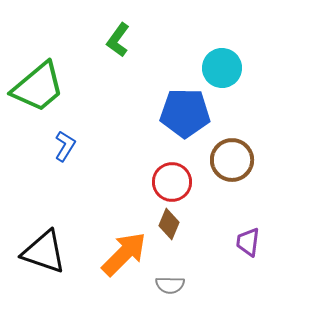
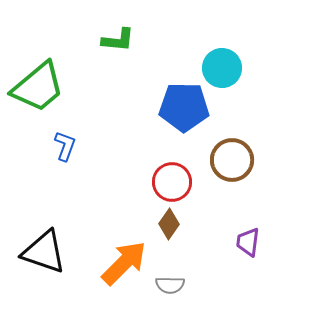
green L-shape: rotated 120 degrees counterclockwise
blue pentagon: moved 1 px left, 6 px up
blue L-shape: rotated 12 degrees counterclockwise
brown diamond: rotated 12 degrees clockwise
orange arrow: moved 9 px down
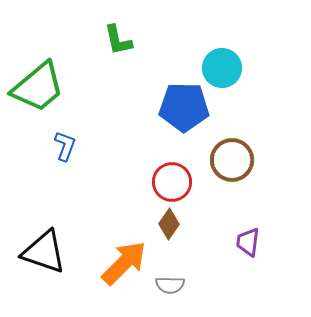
green L-shape: rotated 72 degrees clockwise
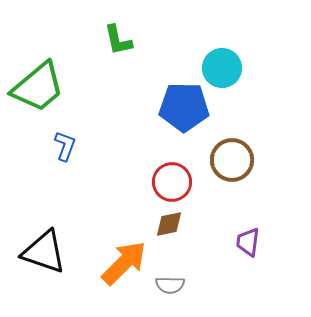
brown diamond: rotated 44 degrees clockwise
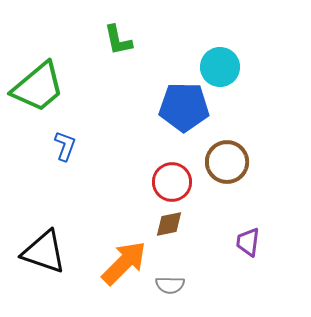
cyan circle: moved 2 px left, 1 px up
brown circle: moved 5 px left, 2 px down
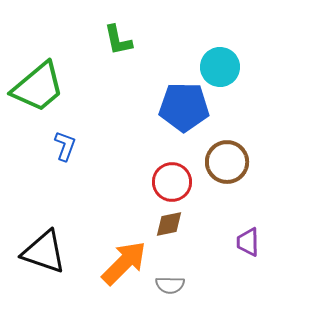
purple trapezoid: rotated 8 degrees counterclockwise
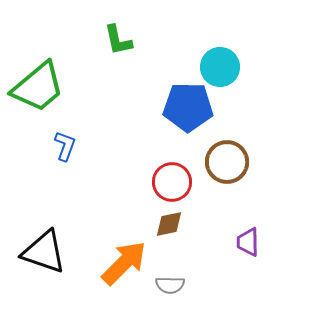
blue pentagon: moved 4 px right
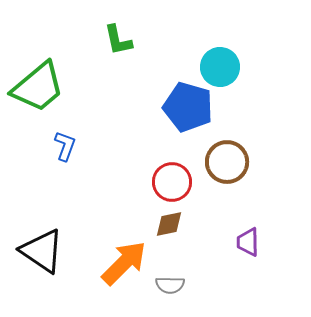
blue pentagon: rotated 15 degrees clockwise
black triangle: moved 2 px left, 1 px up; rotated 15 degrees clockwise
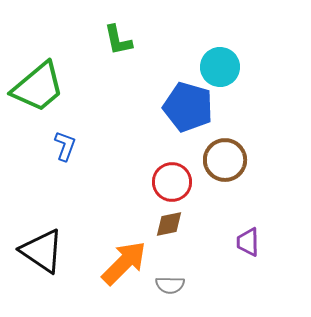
brown circle: moved 2 px left, 2 px up
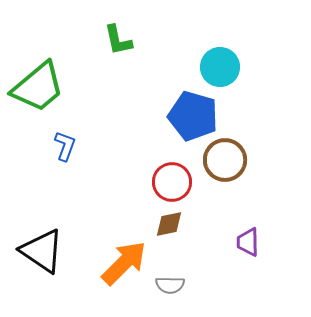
blue pentagon: moved 5 px right, 9 px down
